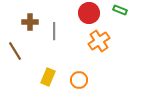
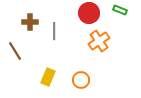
orange circle: moved 2 px right
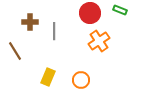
red circle: moved 1 px right
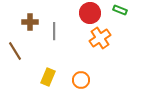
orange cross: moved 1 px right, 3 px up
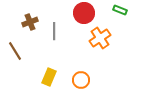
red circle: moved 6 px left
brown cross: rotated 21 degrees counterclockwise
yellow rectangle: moved 1 px right
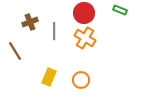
orange cross: moved 15 px left; rotated 25 degrees counterclockwise
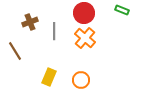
green rectangle: moved 2 px right
orange cross: rotated 10 degrees clockwise
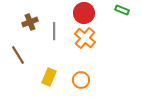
brown line: moved 3 px right, 4 px down
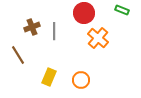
brown cross: moved 2 px right, 5 px down
orange cross: moved 13 px right
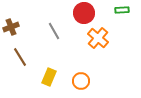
green rectangle: rotated 24 degrees counterclockwise
brown cross: moved 21 px left
gray line: rotated 30 degrees counterclockwise
brown line: moved 2 px right, 2 px down
orange circle: moved 1 px down
